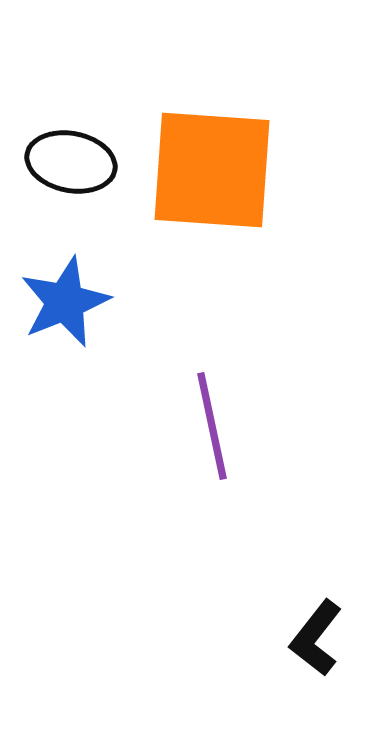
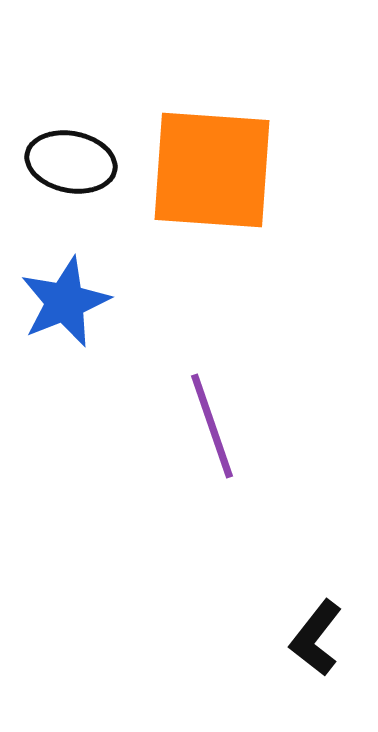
purple line: rotated 7 degrees counterclockwise
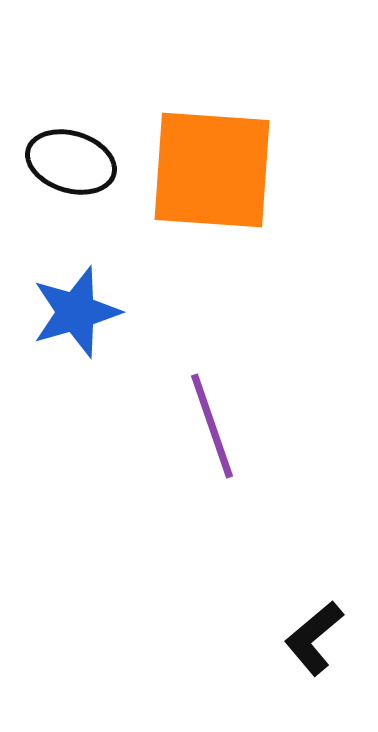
black ellipse: rotated 6 degrees clockwise
blue star: moved 11 px right, 10 px down; rotated 6 degrees clockwise
black L-shape: moved 2 px left; rotated 12 degrees clockwise
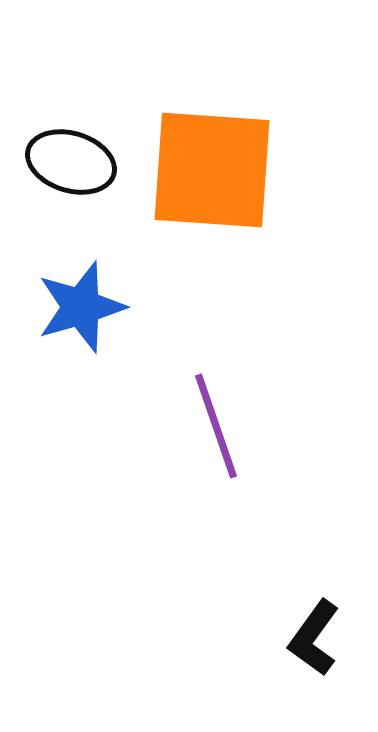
blue star: moved 5 px right, 5 px up
purple line: moved 4 px right
black L-shape: rotated 14 degrees counterclockwise
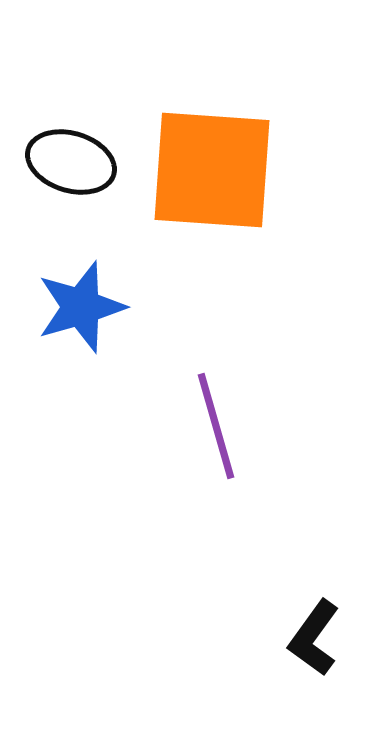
purple line: rotated 3 degrees clockwise
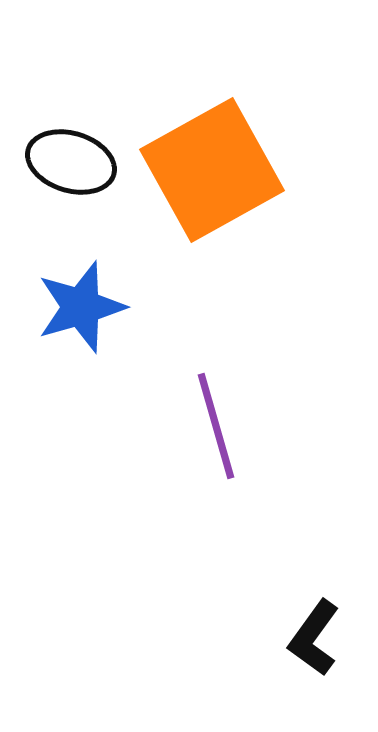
orange square: rotated 33 degrees counterclockwise
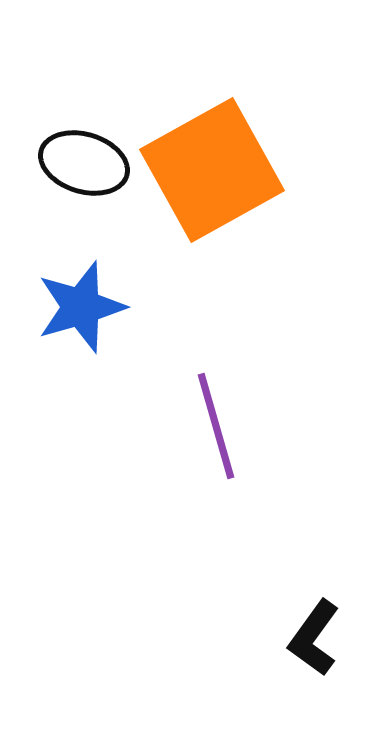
black ellipse: moved 13 px right, 1 px down
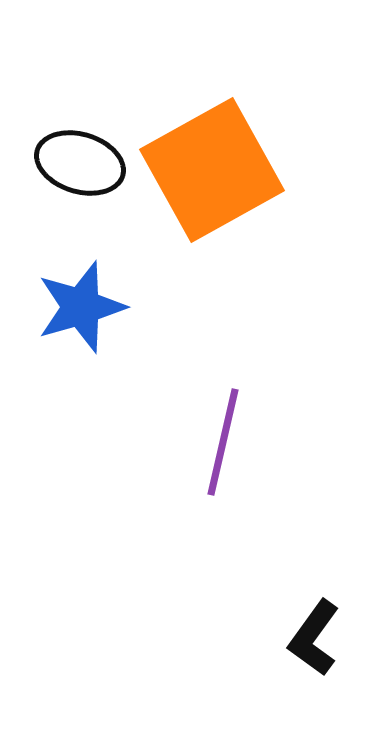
black ellipse: moved 4 px left
purple line: moved 7 px right, 16 px down; rotated 29 degrees clockwise
